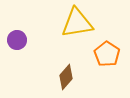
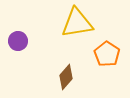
purple circle: moved 1 px right, 1 px down
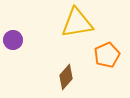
purple circle: moved 5 px left, 1 px up
orange pentagon: moved 1 px down; rotated 15 degrees clockwise
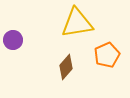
brown diamond: moved 10 px up
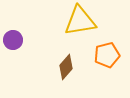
yellow triangle: moved 3 px right, 2 px up
orange pentagon: rotated 10 degrees clockwise
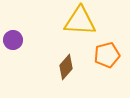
yellow triangle: rotated 12 degrees clockwise
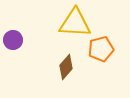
yellow triangle: moved 5 px left, 2 px down
orange pentagon: moved 6 px left, 6 px up
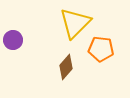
yellow triangle: rotated 48 degrees counterclockwise
orange pentagon: rotated 20 degrees clockwise
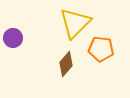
purple circle: moved 2 px up
brown diamond: moved 3 px up
